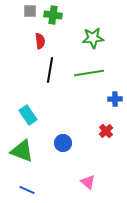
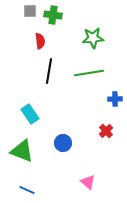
black line: moved 1 px left, 1 px down
cyan rectangle: moved 2 px right, 1 px up
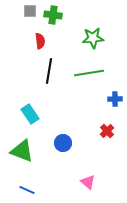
red cross: moved 1 px right
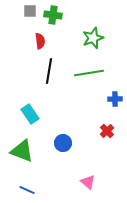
green star: rotated 15 degrees counterclockwise
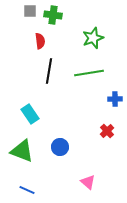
blue circle: moved 3 px left, 4 px down
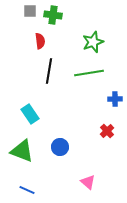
green star: moved 4 px down
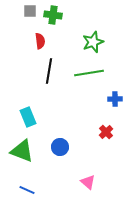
cyan rectangle: moved 2 px left, 3 px down; rotated 12 degrees clockwise
red cross: moved 1 px left, 1 px down
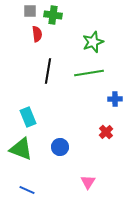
red semicircle: moved 3 px left, 7 px up
black line: moved 1 px left
green triangle: moved 1 px left, 2 px up
pink triangle: rotated 21 degrees clockwise
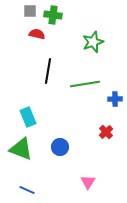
red semicircle: rotated 70 degrees counterclockwise
green line: moved 4 px left, 11 px down
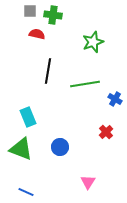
blue cross: rotated 32 degrees clockwise
blue line: moved 1 px left, 2 px down
